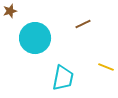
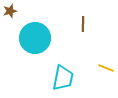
brown line: rotated 63 degrees counterclockwise
yellow line: moved 1 px down
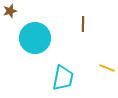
yellow line: moved 1 px right
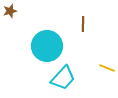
cyan circle: moved 12 px right, 8 px down
cyan trapezoid: rotated 32 degrees clockwise
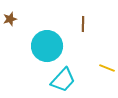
brown star: moved 8 px down
cyan trapezoid: moved 2 px down
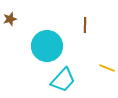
brown line: moved 2 px right, 1 px down
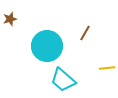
brown line: moved 8 px down; rotated 28 degrees clockwise
yellow line: rotated 28 degrees counterclockwise
cyan trapezoid: rotated 88 degrees clockwise
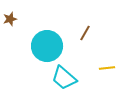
cyan trapezoid: moved 1 px right, 2 px up
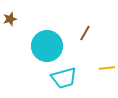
cyan trapezoid: rotated 56 degrees counterclockwise
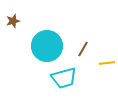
brown star: moved 3 px right, 2 px down
brown line: moved 2 px left, 16 px down
yellow line: moved 5 px up
